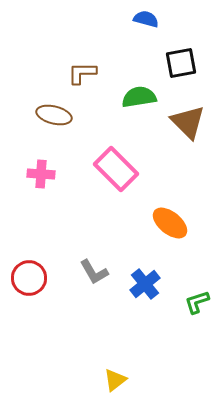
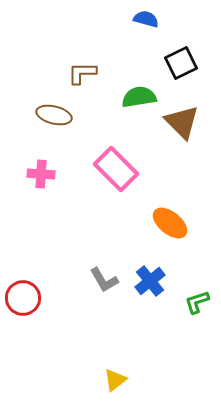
black square: rotated 16 degrees counterclockwise
brown triangle: moved 6 px left
gray L-shape: moved 10 px right, 8 px down
red circle: moved 6 px left, 20 px down
blue cross: moved 5 px right, 3 px up
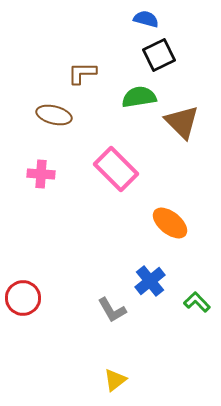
black square: moved 22 px left, 8 px up
gray L-shape: moved 8 px right, 30 px down
green L-shape: rotated 64 degrees clockwise
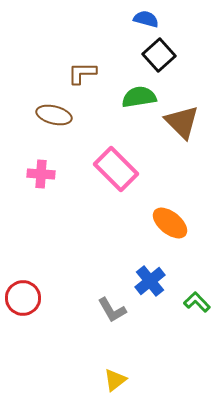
black square: rotated 16 degrees counterclockwise
